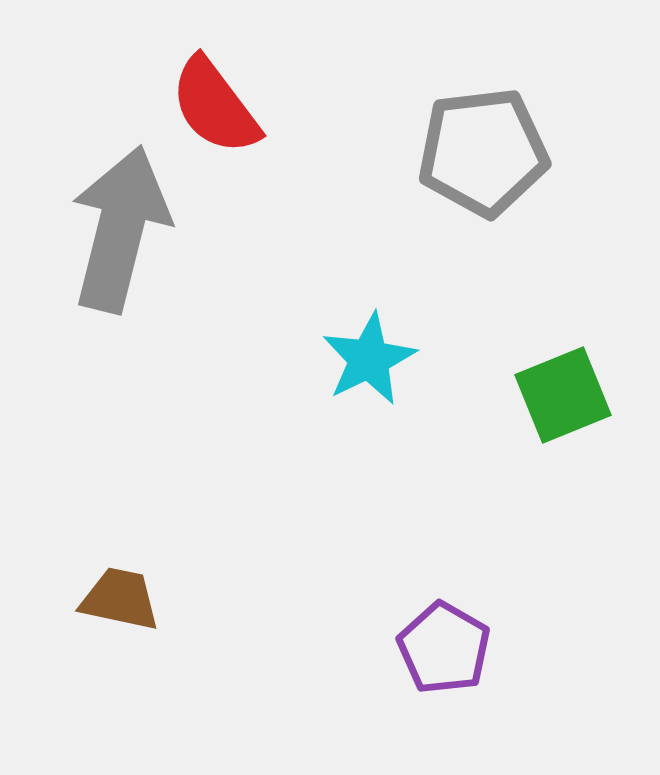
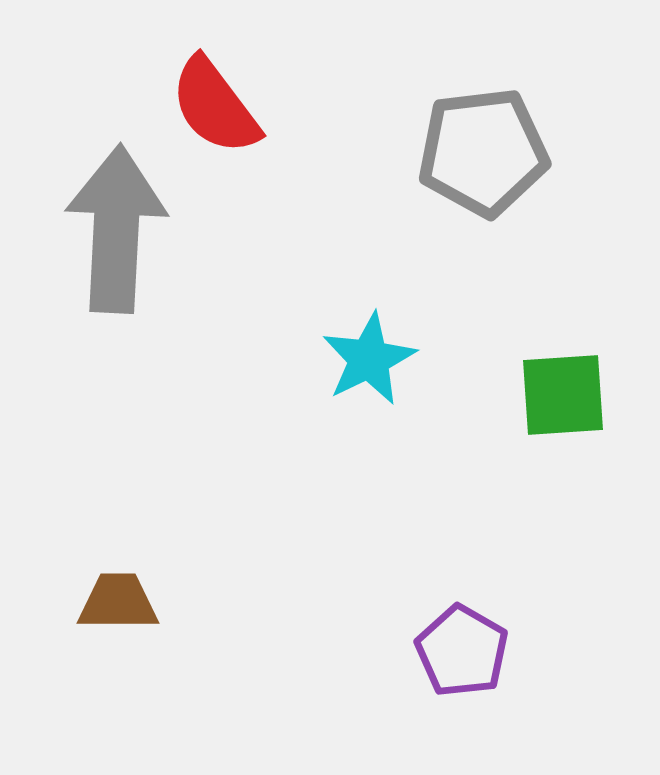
gray arrow: moved 4 px left; rotated 11 degrees counterclockwise
green square: rotated 18 degrees clockwise
brown trapezoid: moved 2 px left, 3 px down; rotated 12 degrees counterclockwise
purple pentagon: moved 18 px right, 3 px down
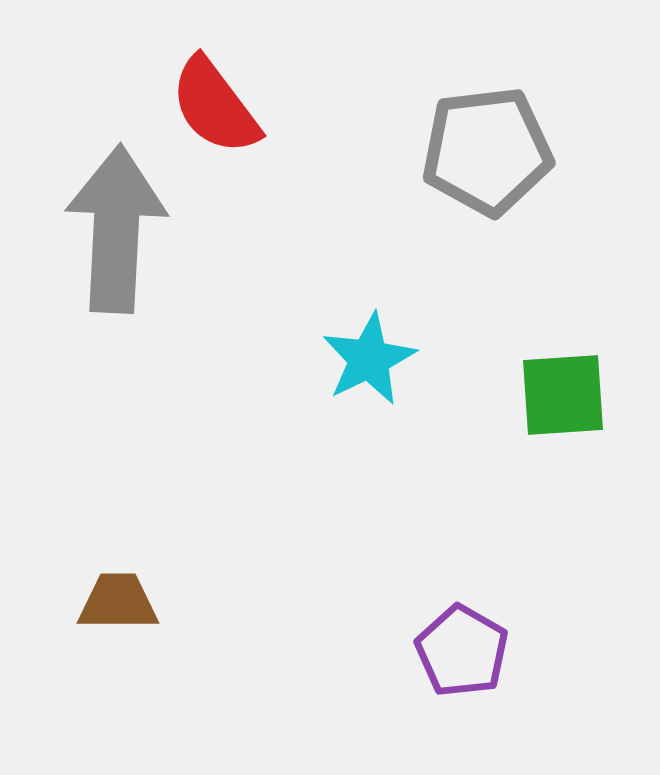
gray pentagon: moved 4 px right, 1 px up
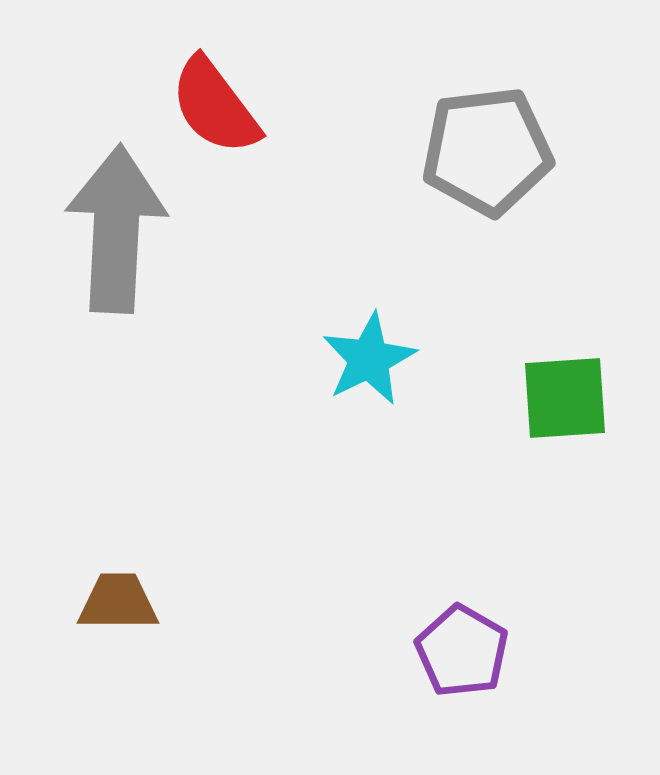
green square: moved 2 px right, 3 px down
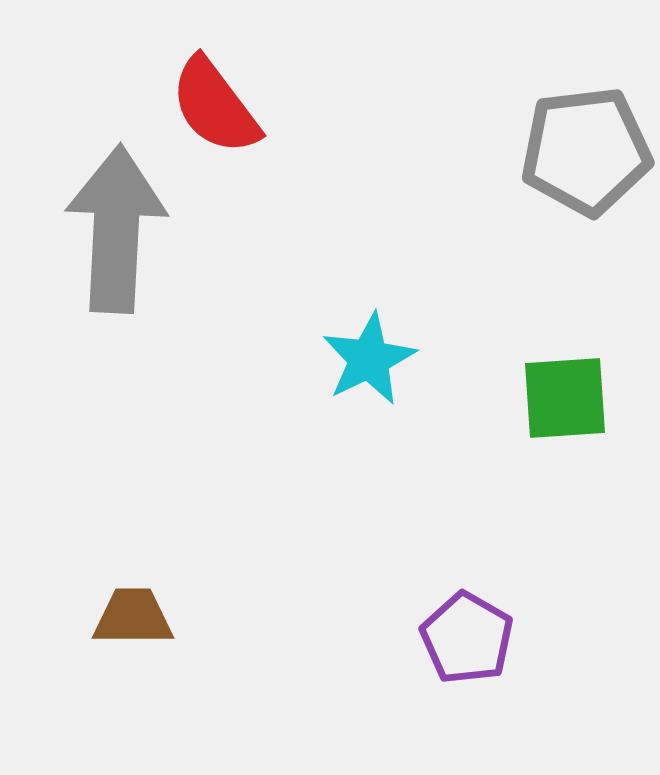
gray pentagon: moved 99 px right
brown trapezoid: moved 15 px right, 15 px down
purple pentagon: moved 5 px right, 13 px up
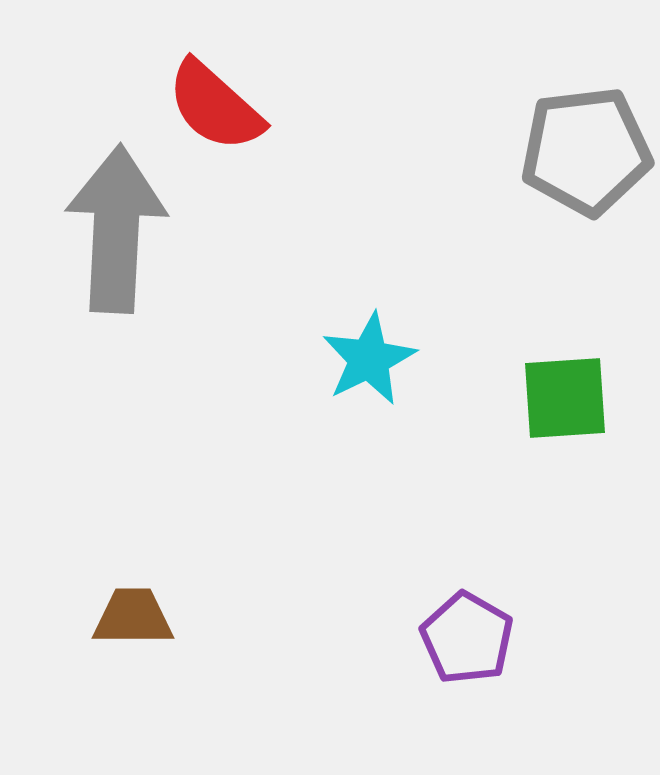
red semicircle: rotated 11 degrees counterclockwise
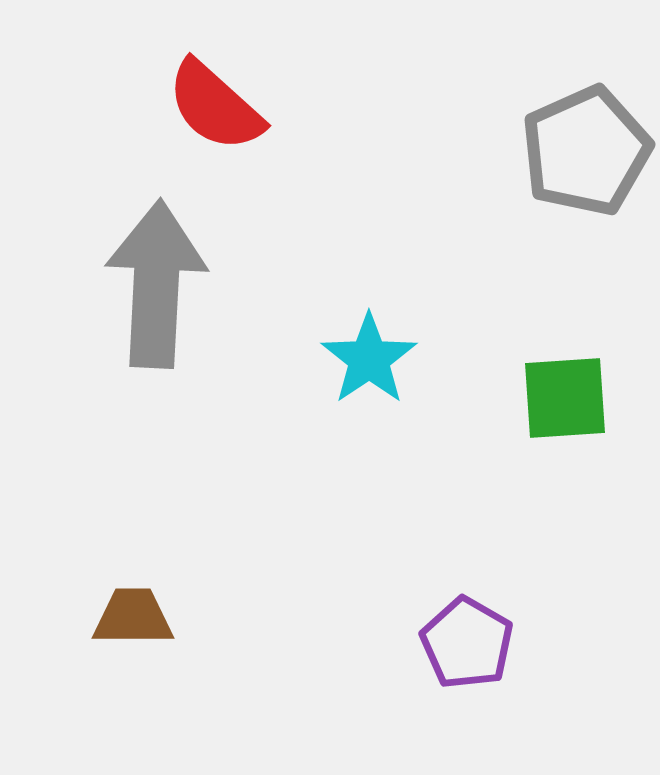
gray pentagon: rotated 17 degrees counterclockwise
gray arrow: moved 40 px right, 55 px down
cyan star: rotated 8 degrees counterclockwise
purple pentagon: moved 5 px down
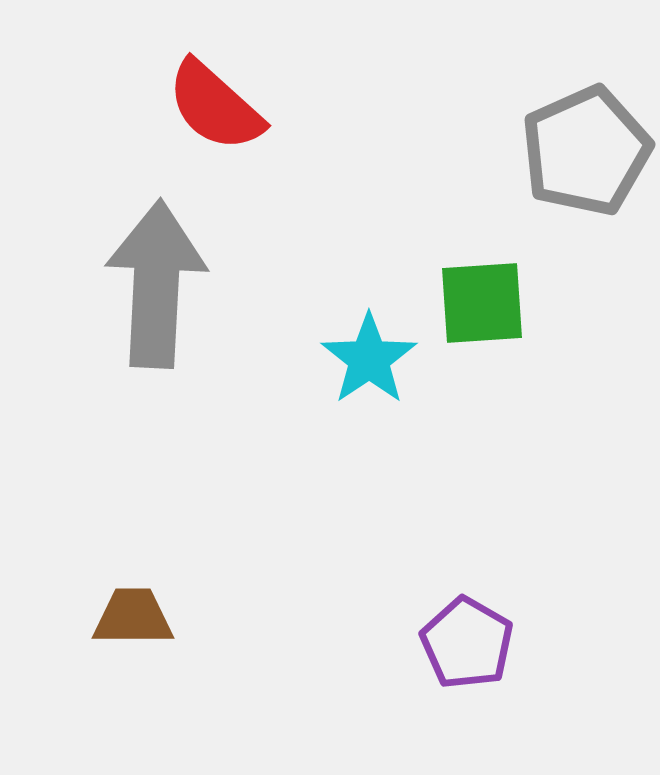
green square: moved 83 px left, 95 px up
